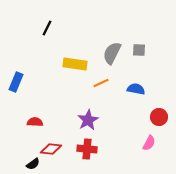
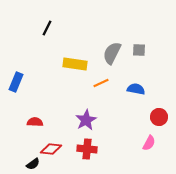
purple star: moved 2 px left
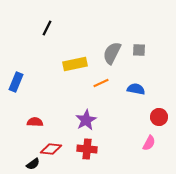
yellow rectangle: rotated 20 degrees counterclockwise
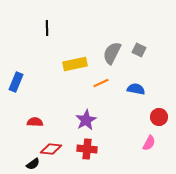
black line: rotated 28 degrees counterclockwise
gray square: rotated 24 degrees clockwise
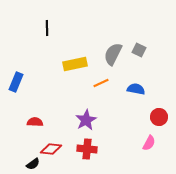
gray semicircle: moved 1 px right, 1 px down
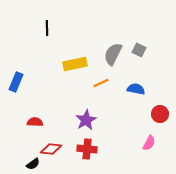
red circle: moved 1 px right, 3 px up
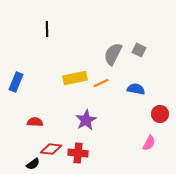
black line: moved 1 px down
yellow rectangle: moved 14 px down
red cross: moved 9 px left, 4 px down
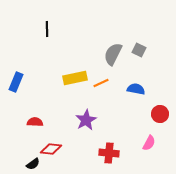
red cross: moved 31 px right
